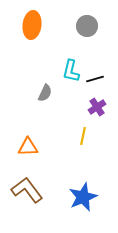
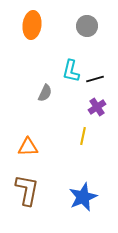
brown L-shape: rotated 48 degrees clockwise
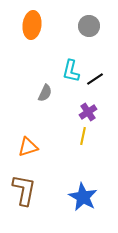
gray circle: moved 2 px right
black line: rotated 18 degrees counterclockwise
purple cross: moved 9 px left, 5 px down
orange triangle: rotated 15 degrees counterclockwise
brown L-shape: moved 3 px left
blue star: rotated 20 degrees counterclockwise
